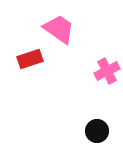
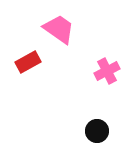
red rectangle: moved 2 px left, 3 px down; rotated 10 degrees counterclockwise
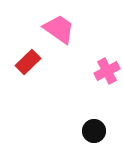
red rectangle: rotated 15 degrees counterclockwise
black circle: moved 3 px left
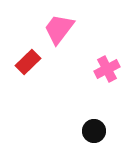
pink trapezoid: rotated 88 degrees counterclockwise
pink cross: moved 2 px up
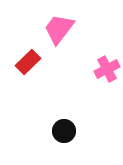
black circle: moved 30 px left
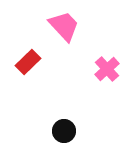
pink trapezoid: moved 5 px right, 3 px up; rotated 100 degrees clockwise
pink cross: rotated 15 degrees counterclockwise
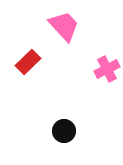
pink cross: rotated 15 degrees clockwise
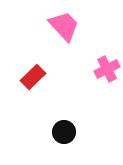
red rectangle: moved 5 px right, 15 px down
black circle: moved 1 px down
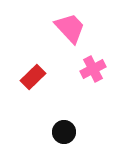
pink trapezoid: moved 6 px right, 2 px down
pink cross: moved 14 px left
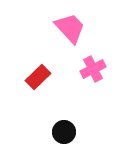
red rectangle: moved 5 px right
